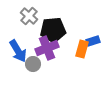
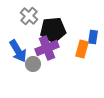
blue rectangle: moved 4 px up; rotated 64 degrees counterclockwise
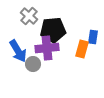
purple cross: rotated 15 degrees clockwise
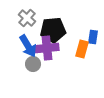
gray cross: moved 2 px left, 2 px down
blue arrow: moved 10 px right, 5 px up
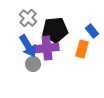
gray cross: moved 1 px right
black pentagon: moved 2 px right
blue rectangle: moved 1 px left, 6 px up; rotated 48 degrees counterclockwise
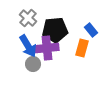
blue rectangle: moved 1 px left, 1 px up
orange rectangle: moved 1 px up
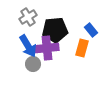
gray cross: moved 1 px up; rotated 18 degrees clockwise
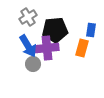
blue rectangle: rotated 48 degrees clockwise
